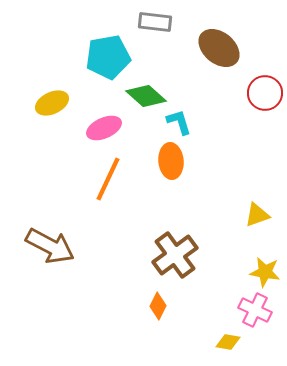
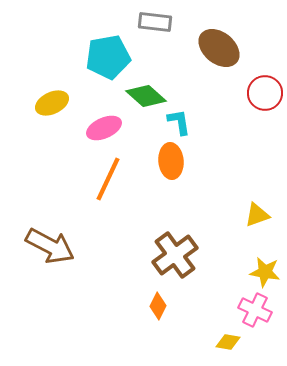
cyan L-shape: rotated 8 degrees clockwise
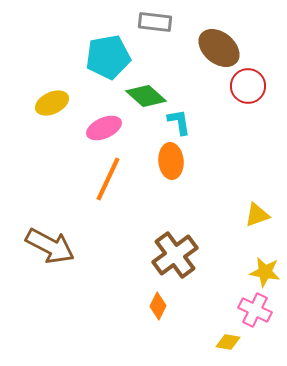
red circle: moved 17 px left, 7 px up
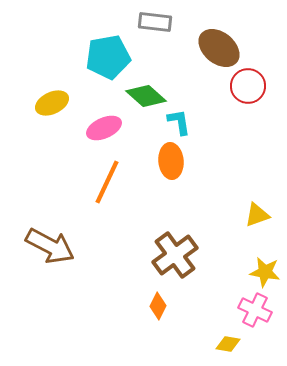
orange line: moved 1 px left, 3 px down
yellow diamond: moved 2 px down
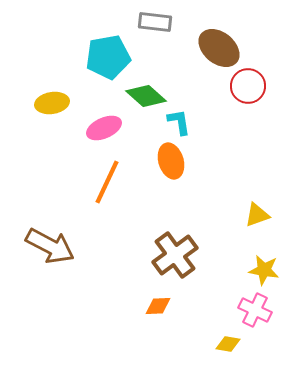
yellow ellipse: rotated 16 degrees clockwise
orange ellipse: rotated 12 degrees counterclockwise
yellow star: moved 1 px left, 2 px up
orange diamond: rotated 60 degrees clockwise
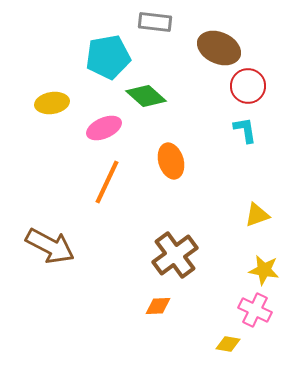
brown ellipse: rotated 15 degrees counterclockwise
cyan L-shape: moved 66 px right, 8 px down
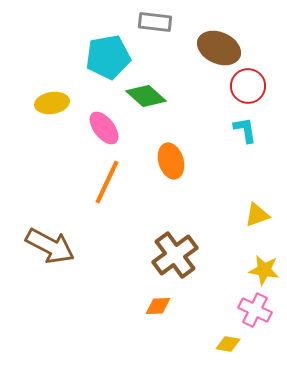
pink ellipse: rotated 76 degrees clockwise
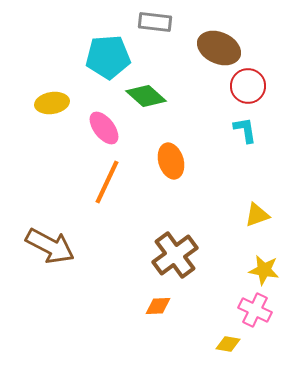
cyan pentagon: rotated 6 degrees clockwise
